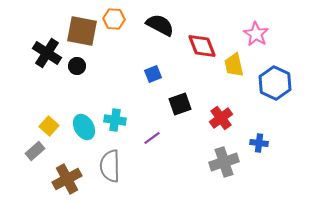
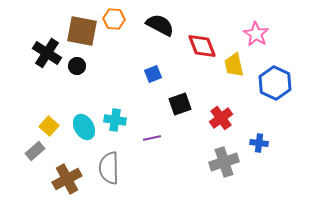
purple line: rotated 24 degrees clockwise
gray semicircle: moved 1 px left, 2 px down
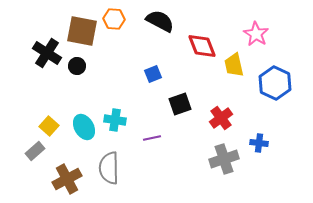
black semicircle: moved 4 px up
gray cross: moved 3 px up
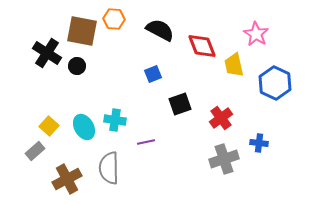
black semicircle: moved 9 px down
purple line: moved 6 px left, 4 px down
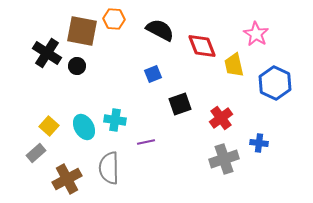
gray rectangle: moved 1 px right, 2 px down
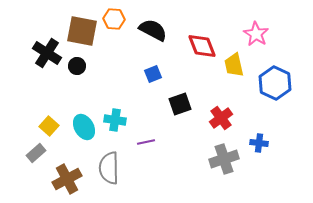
black semicircle: moved 7 px left
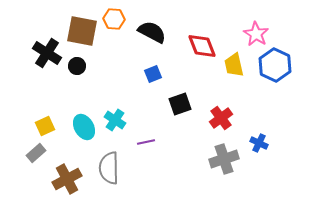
black semicircle: moved 1 px left, 2 px down
blue hexagon: moved 18 px up
cyan cross: rotated 25 degrees clockwise
yellow square: moved 4 px left; rotated 24 degrees clockwise
blue cross: rotated 18 degrees clockwise
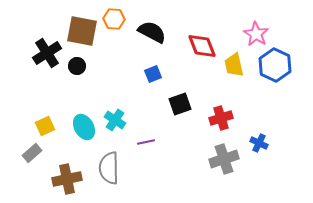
black cross: rotated 24 degrees clockwise
red cross: rotated 20 degrees clockwise
gray rectangle: moved 4 px left
brown cross: rotated 16 degrees clockwise
